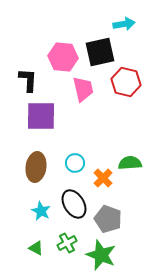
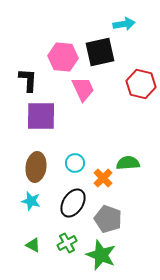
red hexagon: moved 15 px right, 2 px down
pink trapezoid: rotated 12 degrees counterclockwise
green semicircle: moved 2 px left
black ellipse: moved 1 px left, 1 px up; rotated 64 degrees clockwise
cyan star: moved 10 px left, 10 px up; rotated 12 degrees counterclockwise
green triangle: moved 3 px left, 3 px up
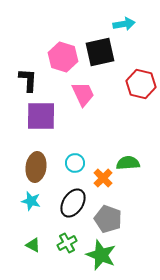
pink hexagon: rotated 12 degrees clockwise
pink trapezoid: moved 5 px down
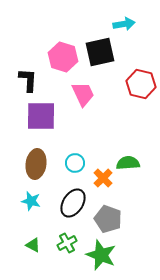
brown ellipse: moved 3 px up
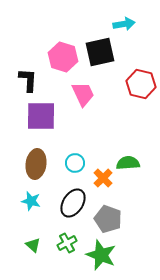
green triangle: rotated 14 degrees clockwise
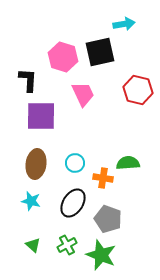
red hexagon: moved 3 px left, 6 px down
orange cross: rotated 36 degrees counterclockwise
green cross: moved 2 px down
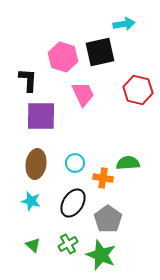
gray pentagon: rotated 16 degrees clockwise
green cross: moved 1 px right, 1 px up
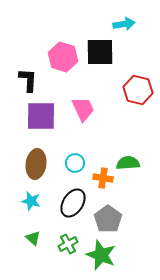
black square: rotated 12 degrees clockwise
pink trapezoid: moved 15 px down
green triangle: moved 7 px up
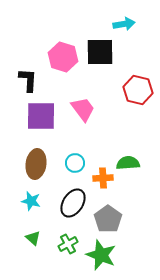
pink trapezoid: rotated 12 degrees counterclockwise
orange cross: rotated 12 degrees counterclockwise
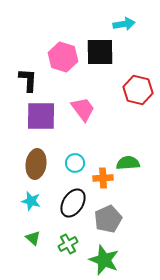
gray pentagon: rotated 12 degrees clockwise
green star: moved 3 px right, 5 px down
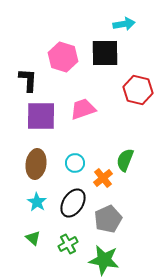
black square: moved 5 px right, 1 px down
pink trapezoid: rotated 72 degrees counterclockwise
green semicircle: moved 3 px left, 3 px up; rotated 65 degrees counterclockwise
orange cross: rotated 36 degrees counterclockwise
cyan star: moved 6 px right, 1 px down; rotated 18 degrees clockwise
green star: rotated 12 degrees counterclockwise
